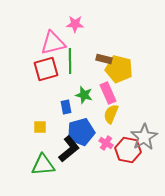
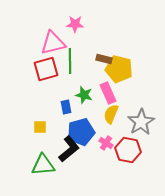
gray star: moved 3 px left, 15 px up
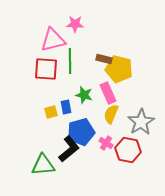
pink triangle: moved 3 px up
red square: rotated 20 degrees clockwise
yellow square: moved 11 px right, 15 px up; rotated 16 degrees counterclockwise
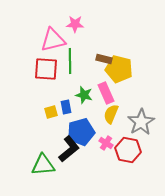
pink rectangle: moved 2 px left
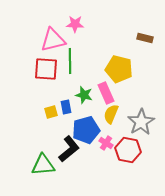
brown rectangle: moved 41 px right, 21 px up
blue pentagon: moved 5 px right, 2 px up
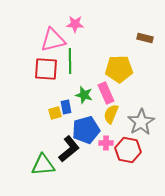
yellow pentagon: rotated 16 degrees counterclockwise
yellow square: moved 4 px right, 1 px down
pink cross: rotated 32 degrees counterclockwise
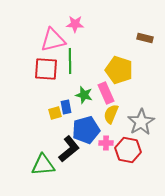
yellow pentagon: moved 1 px down; rotated 20 degrees clockwise
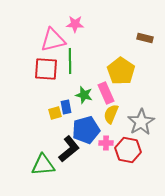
yellow pentagon: moved 2 px right, 1 px down; rotated 16 degrees clockwise
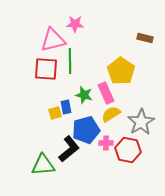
yellow semicircle: rotated 36 degrees clockwise
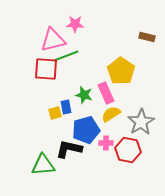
brown rectangle: moved 2 px right, 1 px up
green line: moved 4 px left, 5 px up; rotated 70 degrees clockwise
black L-shape: rotated 128 degrees counterclockwise
